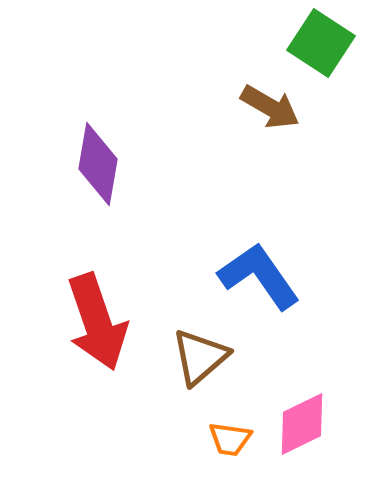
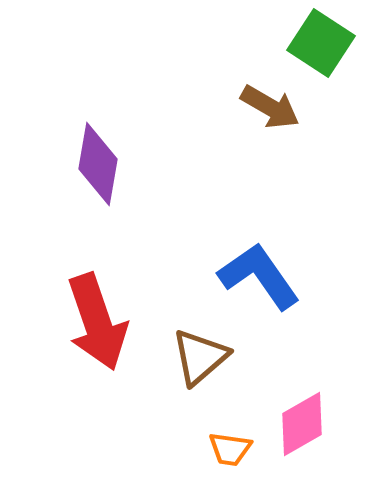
pink diamond: rotated 4 degrees counterclockwise
orange trapezoid: moved 10 px down
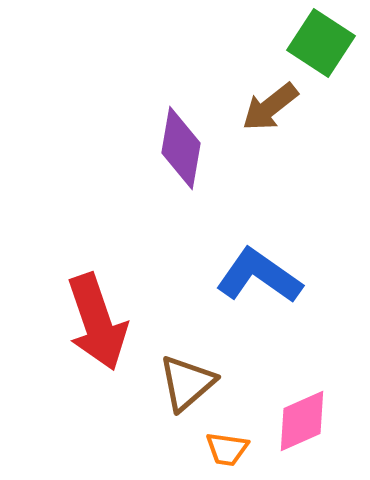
brown arrow: rotated 112 degrees clockwise
purple diamond: moved 83 px right, 16 px up
blue L-shape: rotated 20 degrees counterclockwise
brown triangle: moved 13 px left, 26 px down
pink diamond: moved 3 px up; rotated 6 degrees clockwise
orange trapezoid: moved 3 px left
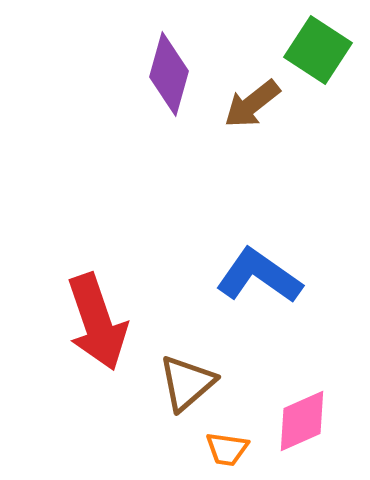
green square: moved 3 px left, 7 px down
brown arrow: moved 18 px left, 3 px up
purple diamond: moved 12 px left, 74 px up; rotated 6 degrees clockwise
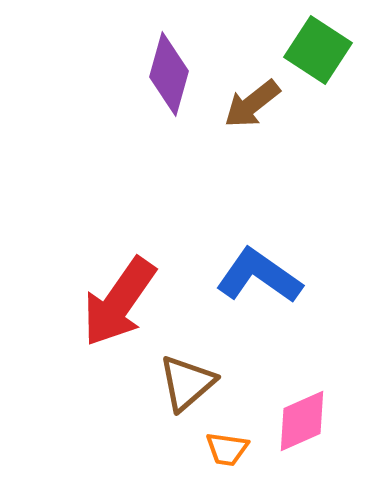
red arrow: moved 22 px right, 20 px up; rotated 54 degrees clockwise
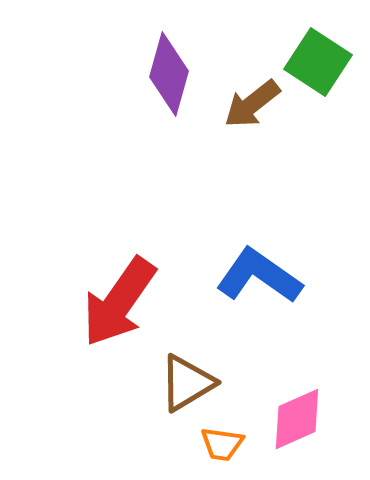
green square: moved 12 px down
brown triangle: rotated 10 degrees clockwise
pink diamond: moved 5 px left, 2 px up
orange trapezoid: moved 5 px left, 5 px up
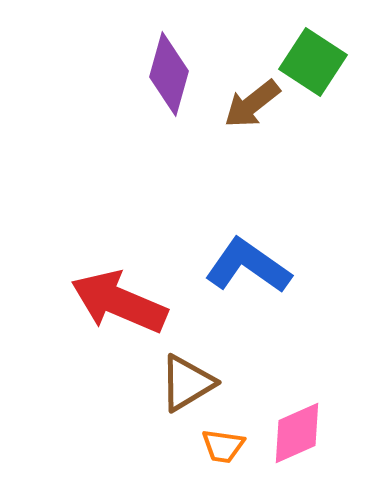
green square: moved 5 px left
blue L-shape: moved 11 px left, 10 px up
red arrow: rotated 78 degrees clockwise
pink diamond: moved 14 px down
orange trapezoid: moved 1 px right, 2 px down
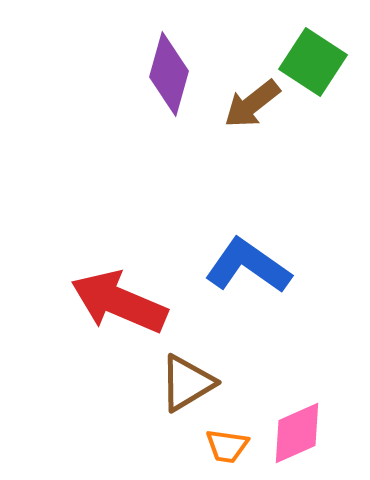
orange trapezoid: moved 4 px right
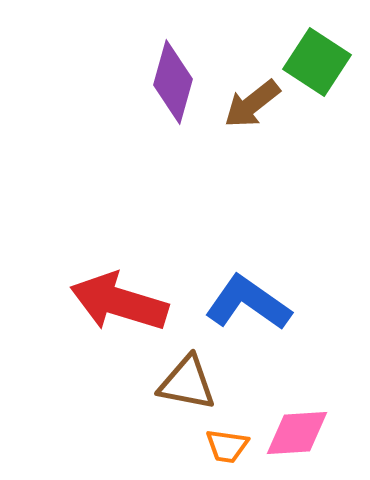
green square: moved 4 px right
purple diamond: moved 4 px right, 8 px down
blue L-shape: moved 37 px down
red arrow: rotated 6 degrees counterclockwise
brown triangle: rotated 42 degrees clockwise
pink diamond: rotated 20 degrees clockwise
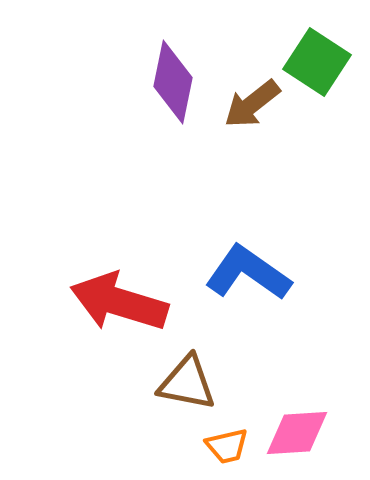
purple diamond: rotated 4 degrees counterclockwise
blue L-shape: moved 30 px up
orange trapezoid: rotated 21 degrees counterclockwise
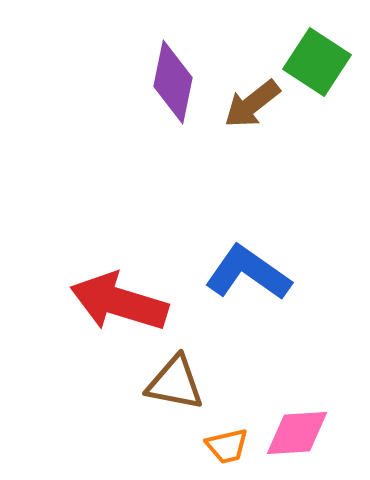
brown triangle: moved 12 px left
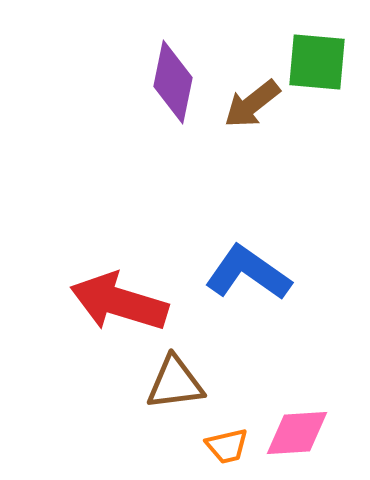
green square: rotated 28 degrees counterclockwise
brown triangle: rotated 18 degrees counterclockwise
